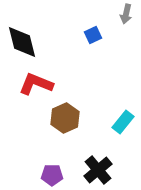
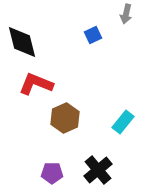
purple pentagon: moved 2 px up
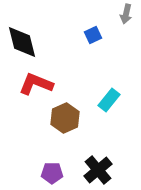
cyan rectangle: moved 14 px left, 22 px up
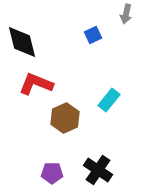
black cross: rotated 16 degrees counterclockwise
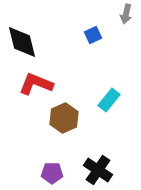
brown hexagon: moved 1 px left
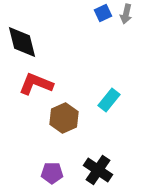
blue square: moved 10 px right, 22 px up
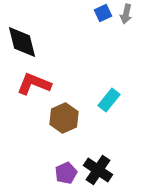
red L-shape: moved 2 px left
purple pentagon: moved 14 px right; rotated 25 degrees counterclockwise
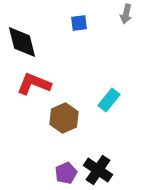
blue square: moved 24 px left, 10 px down; rotated 18 degrees clockwise
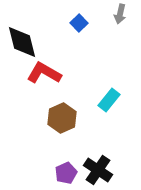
gray arrow: moved 6 px left
blue square: rotated 36 degrees counterclockwise
red L-shape: moved 10 px right, 11 px up; rotated 8 degrees clockwise
brown hexagon: moved 2 px left
